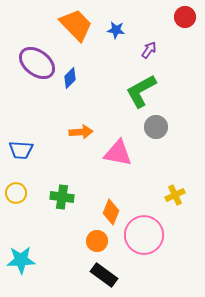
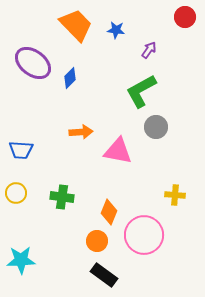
purple ellipse: moved 4 px left
pink triangle: moved 2 px up
yellow cross: rotated 30 degrees clockwise
orange diamond: moved 2 px left
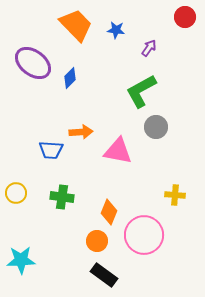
purple arrow: moved 2 px up
blue trapezoid: moved 30 px right
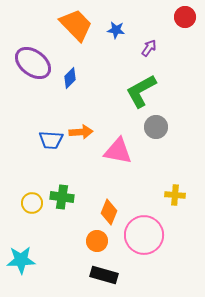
blue trapezoid: moved 10 px up
yellow circle: moved 16 px right, 10 px down
black rectangle: rotated 20 degrees counterclockwise
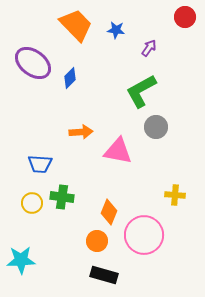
blue trapezoid: moved 11 px left, 24 px down
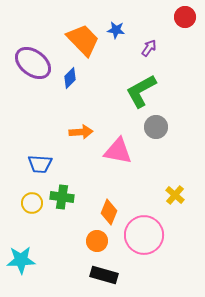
orange trapezoid: moved 7 px right, 15 px down
yellow cross: rotated 36 degrees clockwise
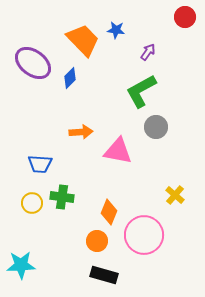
purple arrow: moved 1 px left, 4 px down
cyan star: moved 5 px down
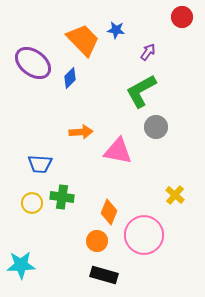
red circle: moved 3 px left
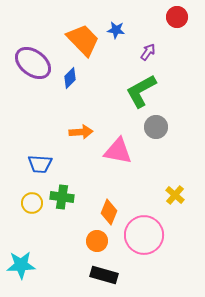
red circle: moved 5 px left
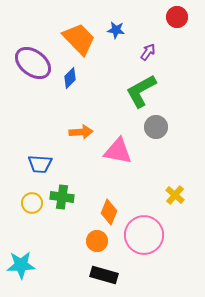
orange trapezoid: moved 4 px left, 1 px up
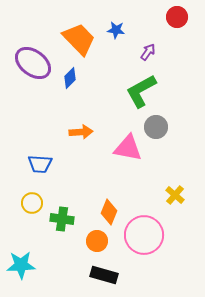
pink triangle: moved 10 px right, 3 px up
green cross: moved 22 px down
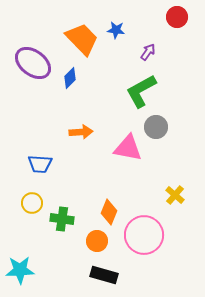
orange trapezoid: moved 3 px right
cyan star: moved 1 px left, 5 px down
